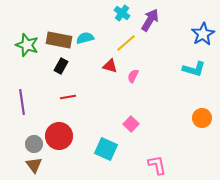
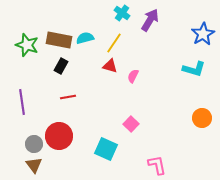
yellow line: moved 12 px left; rotated 15 degrees counterclockwise
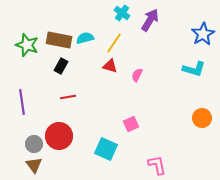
pink semicircle: moved 4 px right, 1 px up
pink square: rotated 21 degrees clockwise
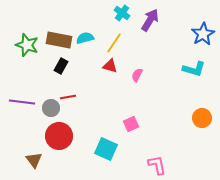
purple line: rotated 75 degrees counterclockwise
gray circle: moved 17 px right, 36 px up
brown triangle: moved 5 px up
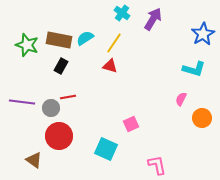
purple arrow: moved 3 px right, 1 px up
cyan semicircle: rotated 18 degrees counterclockwise
pink semicircle: moved 44 px right, 24 px down
brown triangle: rotated 18 degrees counterclockwise
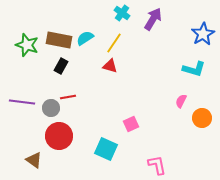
pink semicircle: moved 2 px down
